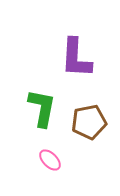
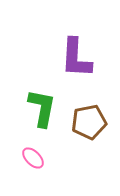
pink ellipse: moved 17 px left, 2 px up
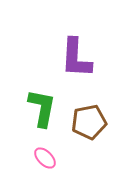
pink ellipse: moved 12 px right
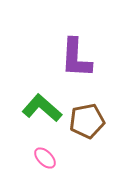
green L-shape: rotated 60 degrees counterclockwise
brown pentagon: moved 2 px left, 1 px up
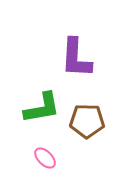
green L-shape: rotated 129 degrees clockwise
brown pentagon: rotated 12 degrees clockwise
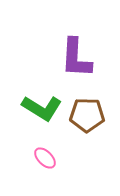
green L-shape: rotated 42 degrees clockwise
brown pentagon: moved 6 px up
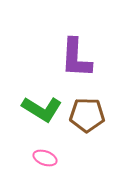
green L-shape: moved 1 px down
pink ellipse: rotated 25 degrees counterclockwise
